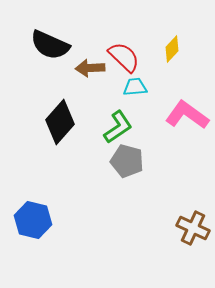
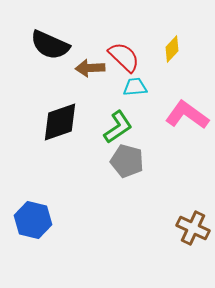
black diamond: rotated 30 degrees clockwise
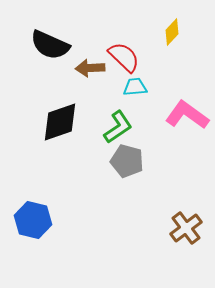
yellow diamond: moved 17 px up
brown cross: moved 7 px left; rotated 28 degrees clockwise
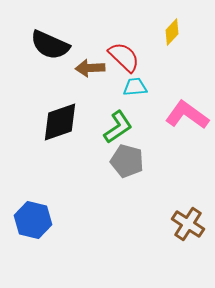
brown cross: moved 2 px right, 4 px up; rotated 20 degrees counterclockwise
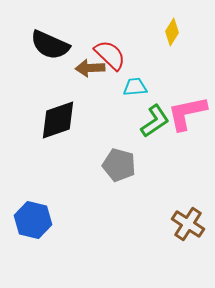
yellow diamond: rotated 12 degrees counterclockwise
red semicircle: moved 14 px left, 2 px up
pink L-shape: moved 2 px up; rotated 48 degrees counterclockwise
black diamond: moved 2 px left, 2 px up
green L-shape: moved 37 px right, 6 px up
gray pentagon: moved 8 px left, 4 px down
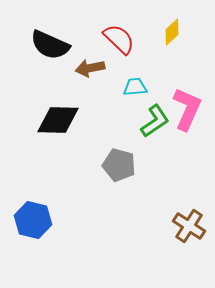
yellow diamond: rotated 16 degrees clockwise
red semicircle: moved 9 px right, 16 px up
brown arrow: rotated 8 degrees counterclockwise
pink L-shape: moved 4 px up; rotated 126 degrees clockwise
black diamond: rotated 21 degrees clockwise
brown cross: moved 1 px right, 2 px down
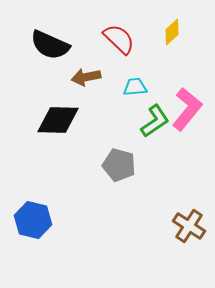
brown arrow: moved 4 px left, 9 px down
pink L-shape: rotated 15 degrees clockwise
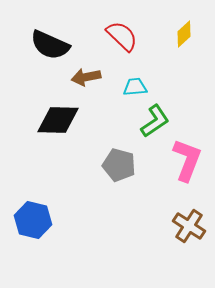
yellow diamond: moved 12 px right, 2 px down
red semicircle: moved 3 px right, 3 px up
pink L-shape: moved 51 px down; rotated 18 degrees counterclockwise
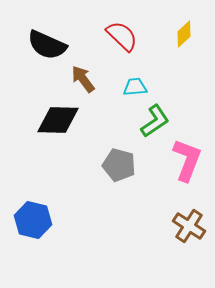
black semicircle: moved 3 px left
brown arrow: moved 3 px left, 2 px down; rotated 64 degrees clockwise
